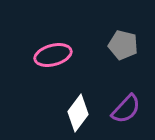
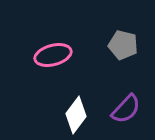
white diamond: moved 2 px left, 2 px down
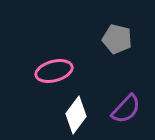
gray pentagon: moved 6 px left, 6 px up
pink ellipse: moved 1 px right, 16 px down
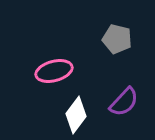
purple semicircle: moved 2 px left, 7 px up
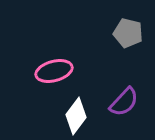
gray pentagon: moved 11 px right, 6 px up
white diamond: moved 1 px down
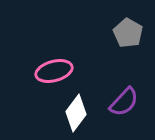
gray pentagon: rotated 16 degrees clockwise
white diamond: moved 3 px up
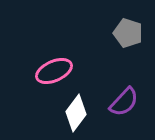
gray pentagon: rotated 12 degrees counterclockwise
pink ellipse: rotated 9 degrees counterclockwise
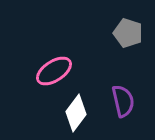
pink ellipse: rotated 9 degrees counterclockwise
purple semicircle: moved 1 px left, 1 px up; rotated 56 degrees counterclockwise
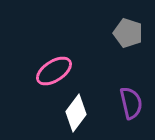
purple semicircle: moved 8 px right, 2 px down
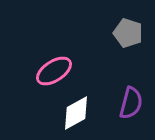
purple semicircle: rotated 28 degrees clockwise
white diamond: rotated 24 degrees clockwise
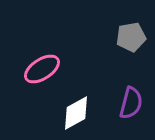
gray pentagon: moved 3 px right, 4 px down; rotated 28 degrees counterclockwise
pink ellipse: moved 12 px left, 2 px up
